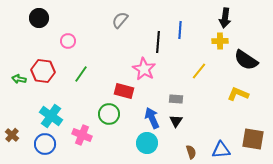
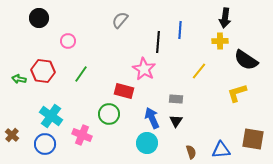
yellow L-shape: moved 1 px left, 1 px up; rotated 40 degrees counterclockwise
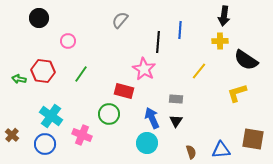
black arrow: moved 1 px left, 2 px up
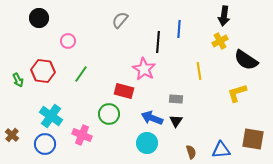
blue line: moved 1 px left, 1 px up
yellow cross: rotated 28 degrees counterclockwise
yellow line: rotated 48 degrees counterclockwise
green arrow: moved 1 px left, 1 px down; rotated 128 degrees counterclockwise
blue arrow: rotated 45 degrees counterclockwise
